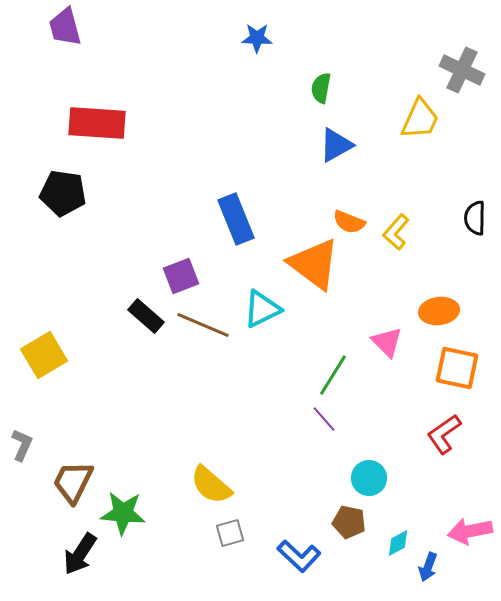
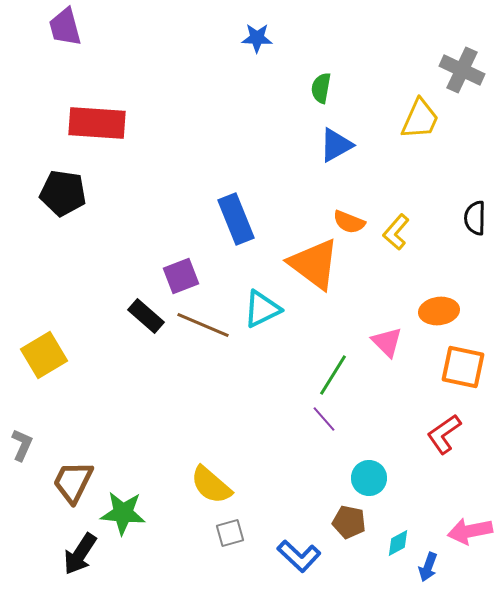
orange square: moved 6 px right, 1 px up
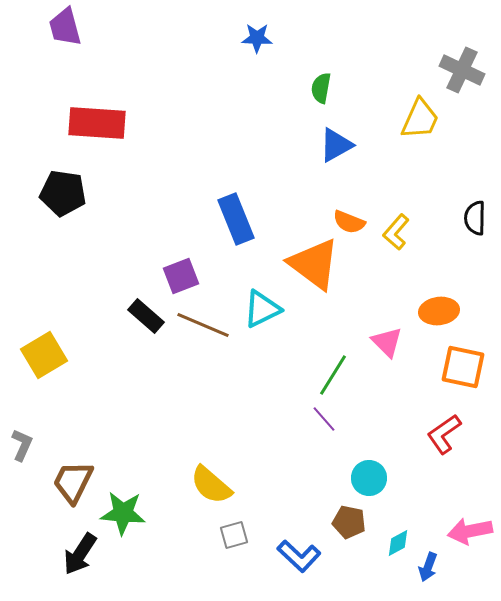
gray square: moved 4 px right, 2 px down
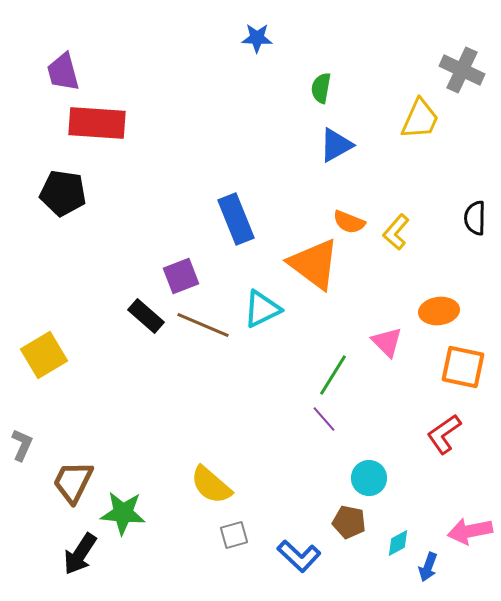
purple trapezoid: moved 2 px left, 45 px down
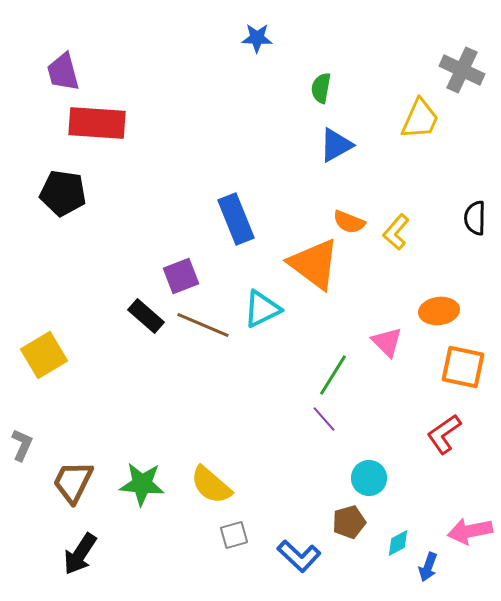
green star: moved 19 px right, 29 px up
brown pentagon: rotated 28 degrees counterclockwise
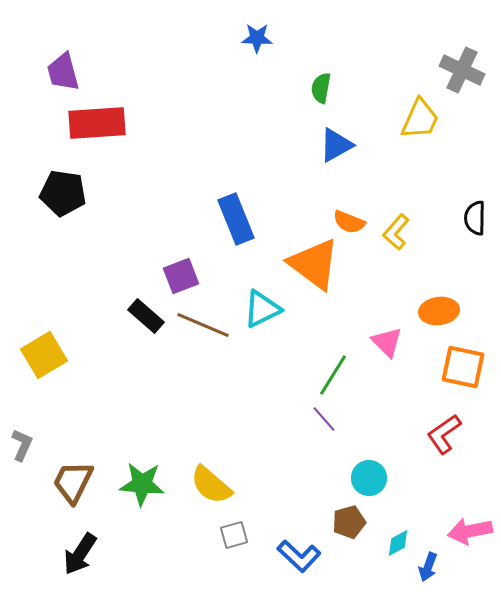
red rectangle: rotated 8 degrees counterclockwise
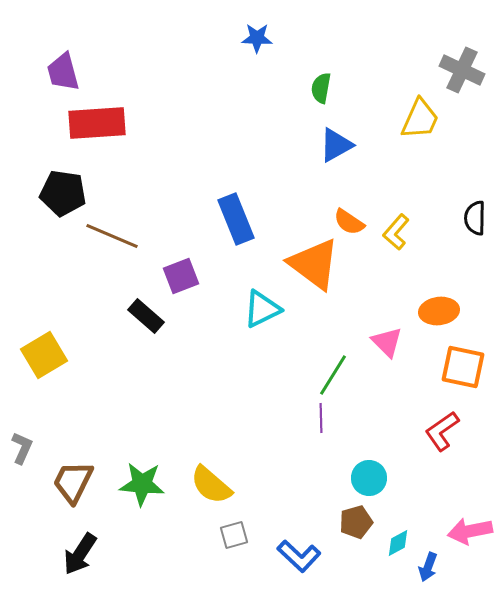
orange semicircle: rotated 12 degrees clockwise
brown line: moved 91 px left, 89 px up
purple line: moved 3 px left, 1 px up; rotated 40 degrees clockwise
red L-shape: moved 2 px left, 3 px up
gray L-shape: moved 3 px down
brown pentagon: moved 7 px right
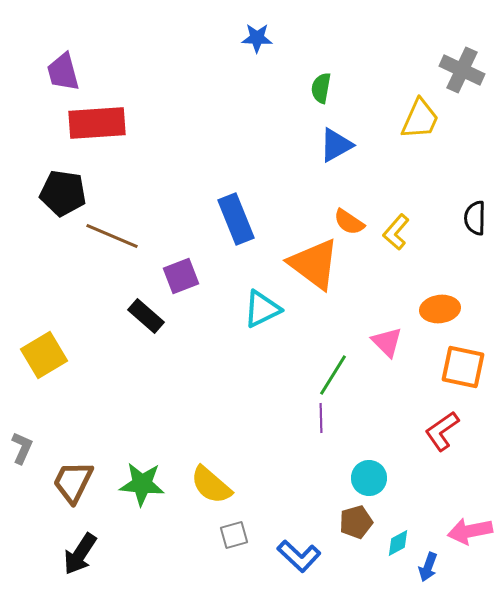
orange ellipse: moved 1 px right, 2 px up
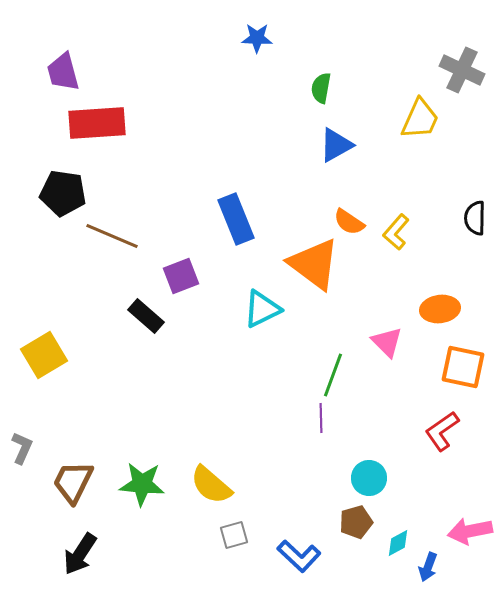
green line: rotated 12 degrees counterclockwise
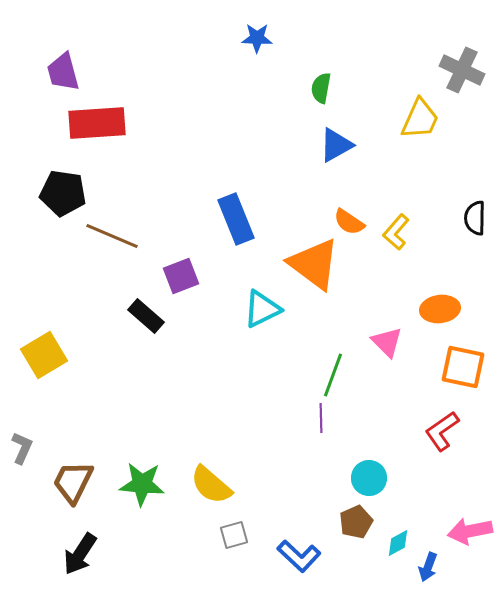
brown pentagon: rotated 8 degrees counterclockwise
